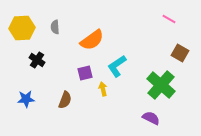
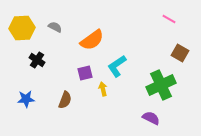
gray semicircle: rotated 120 degrees clockwise
green cross: rotated 24 degrees clockwise
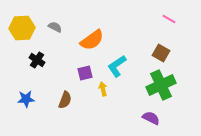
brown square: moved 19 px left
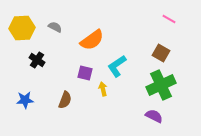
purple square: rotated 28 degrees clockwise
blue star: moved 1 px left, 1 px down
purple semicircle: moved 3 px right, 2 px up
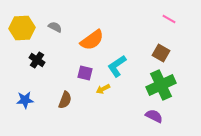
yellow arrow: rotated 104 degrees counterclockwise
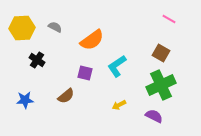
yellow arrow: moved 16 px right, 16 px down
brown semicircle: moved 1 px right, 4 px up; rotated 30 degrees clockwise
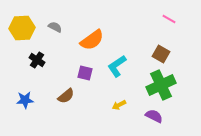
brown square: moved 1 px down
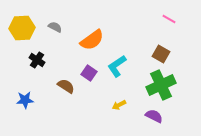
purple square: moved 4 px right; rotated 21 degrees clockwise
brown semicircle: moved 10 px up; rotated 108 degrees counterclockwise
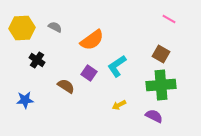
green cross: rotated 20 degrees clockwise
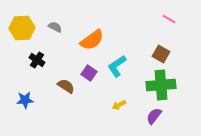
purple semicircle: rotated 78 degrees counterclockwise
